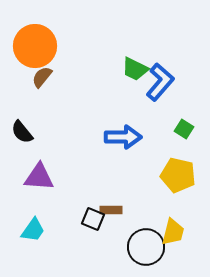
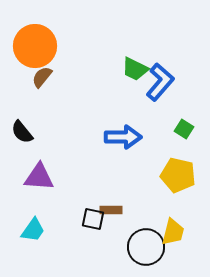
black square: rotated 10 degrees counterclockwise
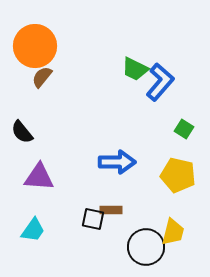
blue arrow: moved 6 px left, 25 px down
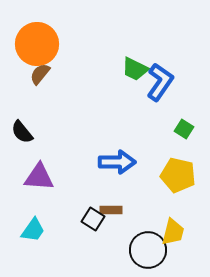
orange circle: moved 2 px right, 2 px up
brown semicircle: moved 2 px left, 3 px up
blue L-shape: rotated 6 degrees counterclockwise
black square: rotated 20 degrees clockwise
black circle: moved 2 px right, 3 px down
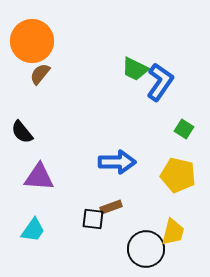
orange circle: moved 5 px left, 3 px up
brown rectangle: moved 3 px up; rotated 20 degrees counterclockwise
black square: rotated 25 degrees counterclockwise
black circle: moved 2 px left, 1 px up
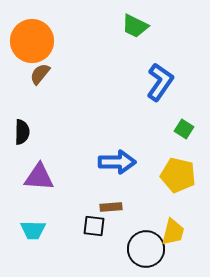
green trapezoid: moved 43 px up
black semicircle: rotated 140 degrees counterclockwise
brown rectangle: rotated 15 degrees clockwise
black square: moved 1 px right, 7 px down
cyan trapezoid: rotated 56 degrees clockwise
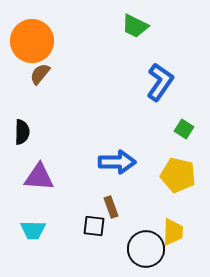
brown rectangle: rotated 75 degrees clockwise
yellow trapezoid: rotated 12 degrees counterclockwise
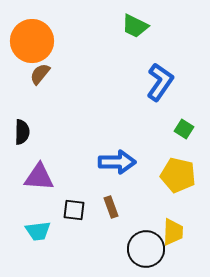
black square: moved 20 px left, 16 px up
cyan trapezoid: moved 5 px right, 1 px down; rotated 8 degrees counterclockwise
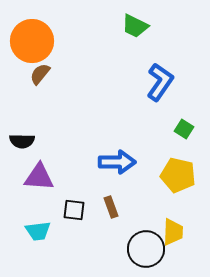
black semicircle: moved 9 px down; rotated 90 degrees clockwise
